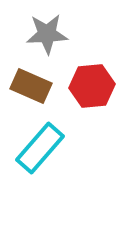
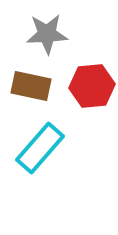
brown rectangle: rotated 12 degrees counterclockwise
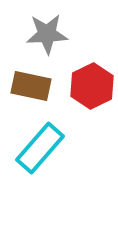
red hexagon: rotated 21 degrees counterclockwise
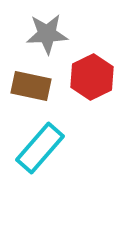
red hexagon: moved 9 px up
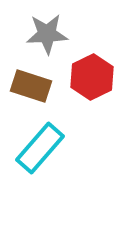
brown rectangle: rotated 6 degrees clockwise
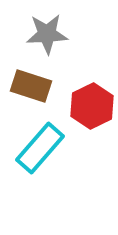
red hexagon: moved 29 px down
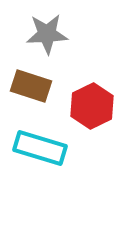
cyan rectangle: rotated 66 degrees clockwise
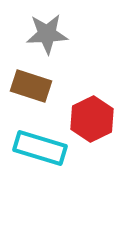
red hexagon: moved 13 px down
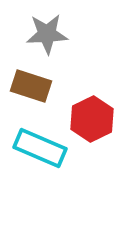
cyan rectangle: rotated 6 degrees clockwise
